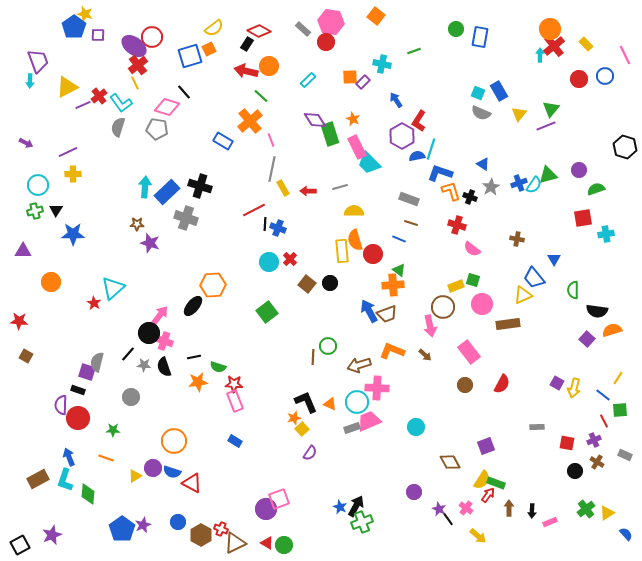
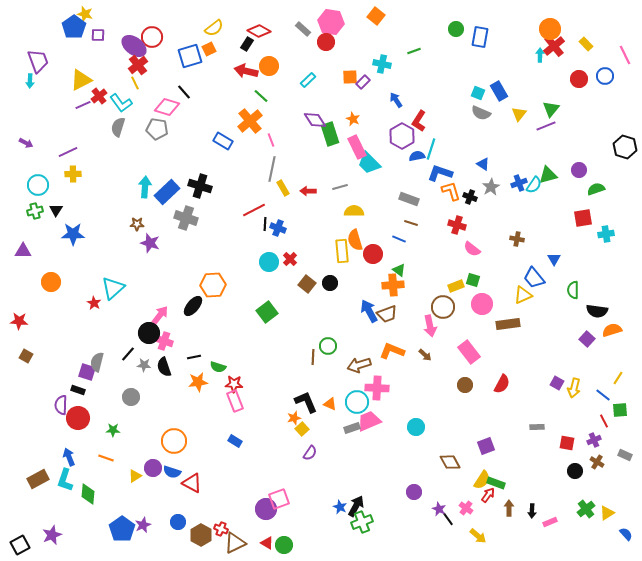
yellow triangle at (67, 87): moved 14 px right, 7 px up
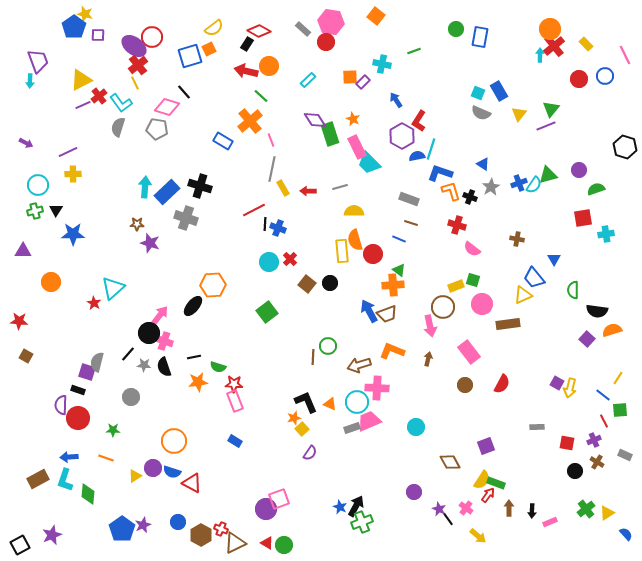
brown arrow at (425, 355): moved 3 px right, 4 px down; rotated 120 degrees counterclockwise
yellow arrow at (574, 388): moved 4 px left
blue arrow at (69, 457): rotated 72 degrees counterclockwise
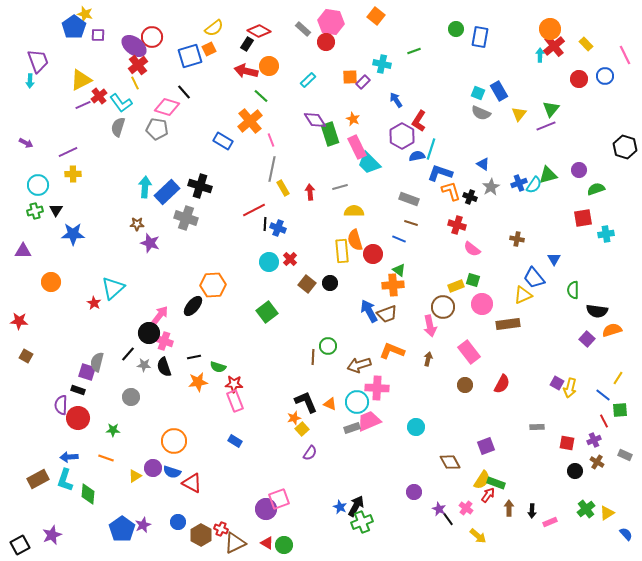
red arrow at (308, 191): moved 2 px right, 1 px down; rotated 84 degrees clockwise
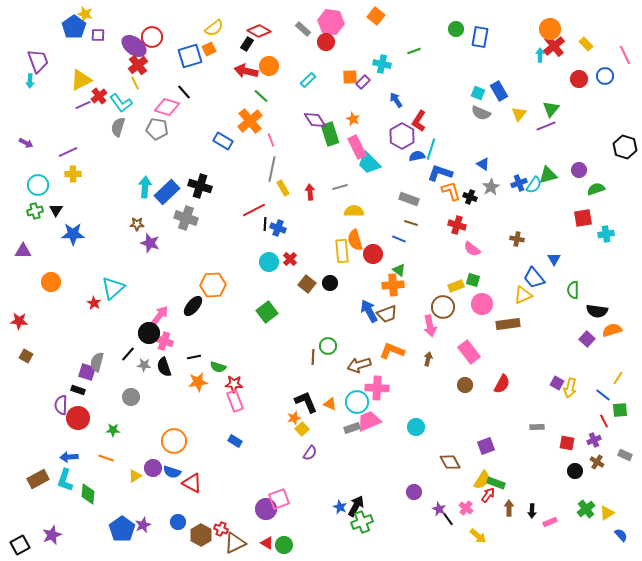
blue semicircle at (626, 534): moved 5 px left, 1 px down
